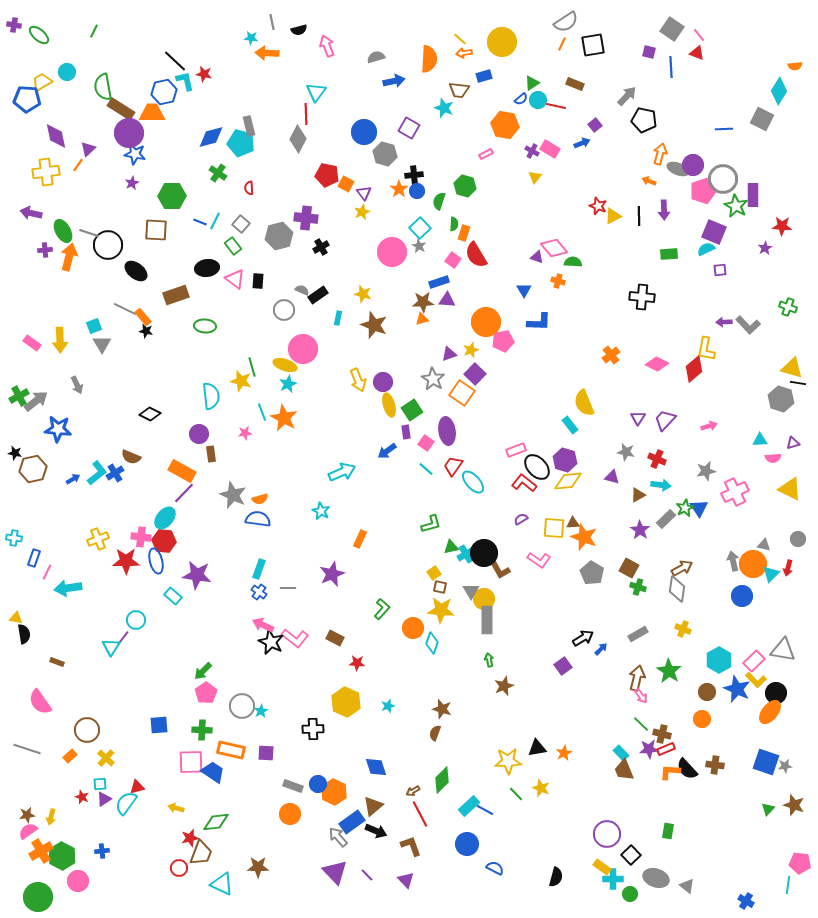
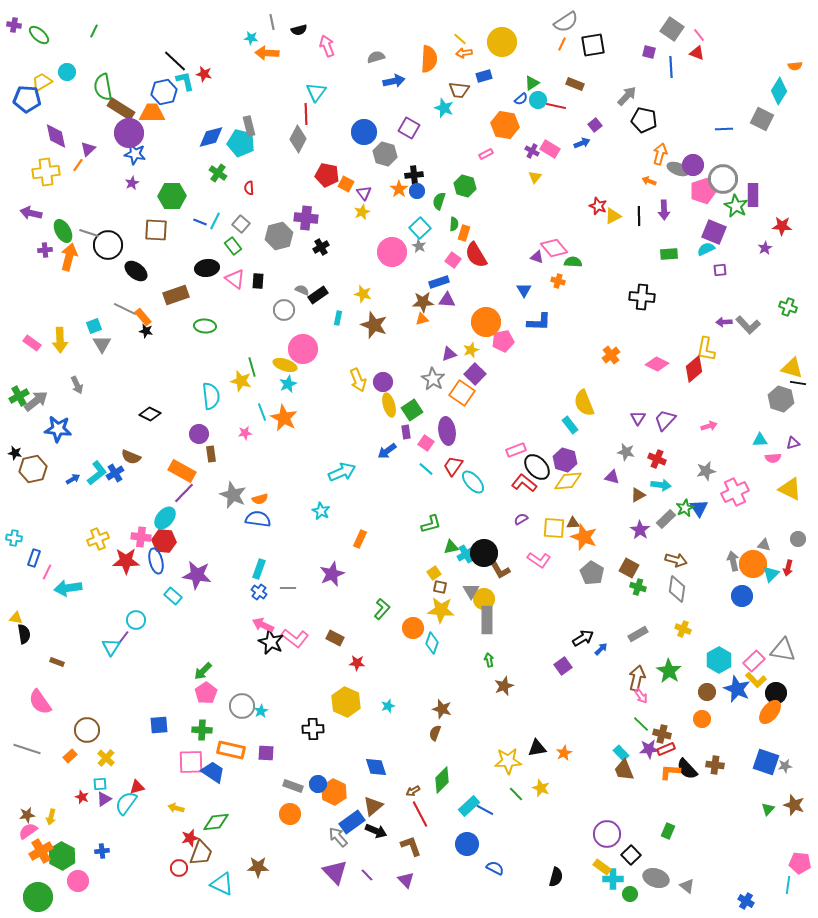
brown arrow at (682, 568): moved 6 px left, 8 px up; rotated 45 degrees clockwise
green rectangle at (668, 831): rotated 14 degrees clockwise
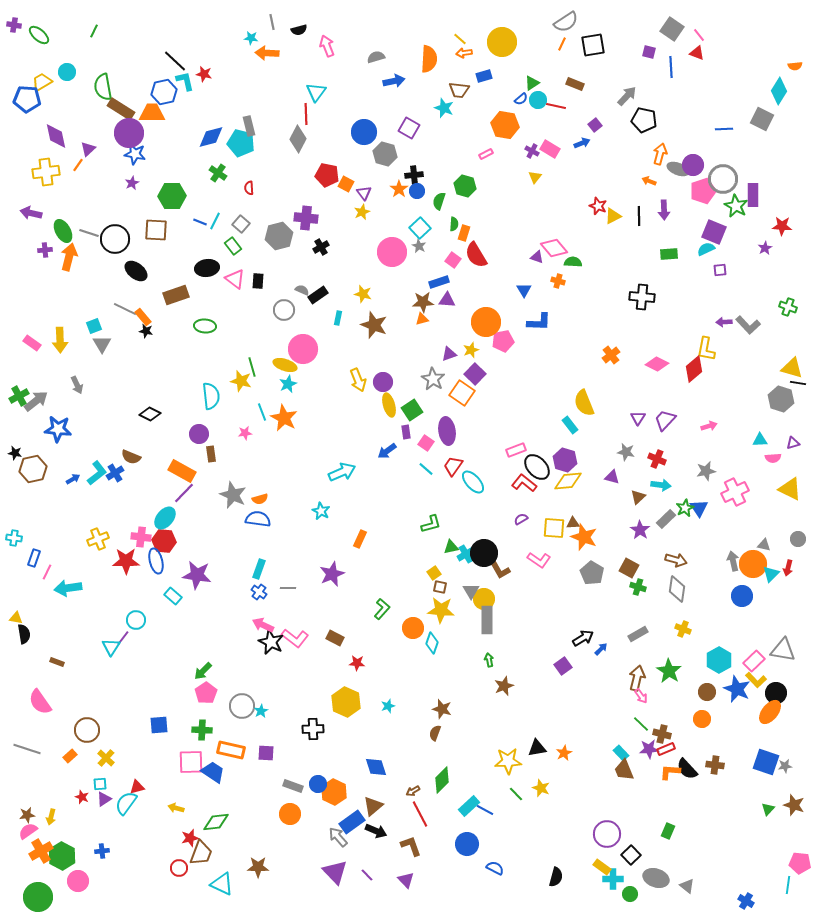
black circle at (108, 245): moved 7 px right, 6 px up
brown triangle at (638, 495): moved 2 px down; rotated 14 degrees counterclockwise
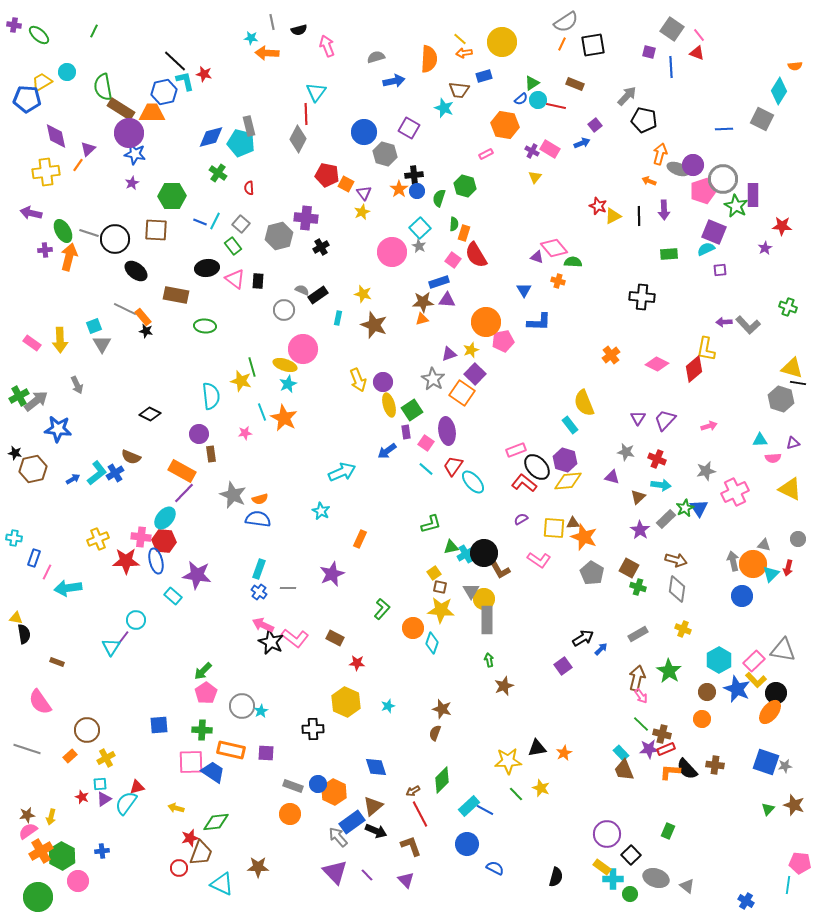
green semicircle at (439, 201): moved 3 px up
brown rectangle at (176, 295): rotated 30 degrees clockwise
yellow cross at (106, 758): rotated 18 degrees clockwise
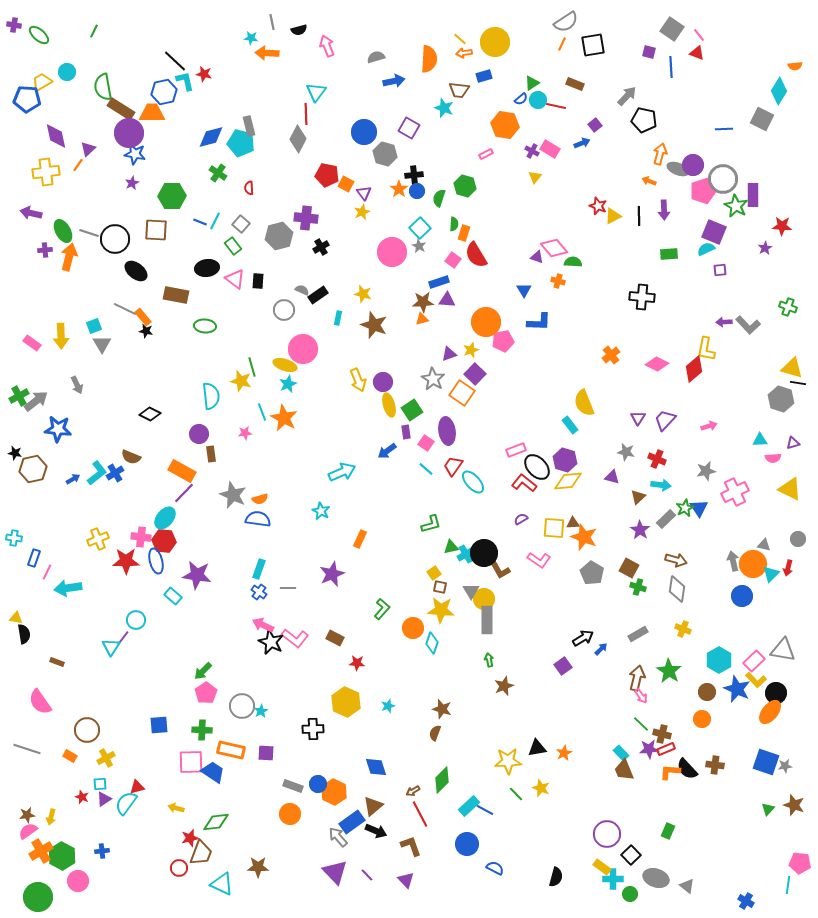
yellow circle at (502, 42): moved 7 px left
yellow arrow at (60, 340): moved 1 px right, 4 px up
orange rectangle at (70, 756): rotated 72 degrees clockwise
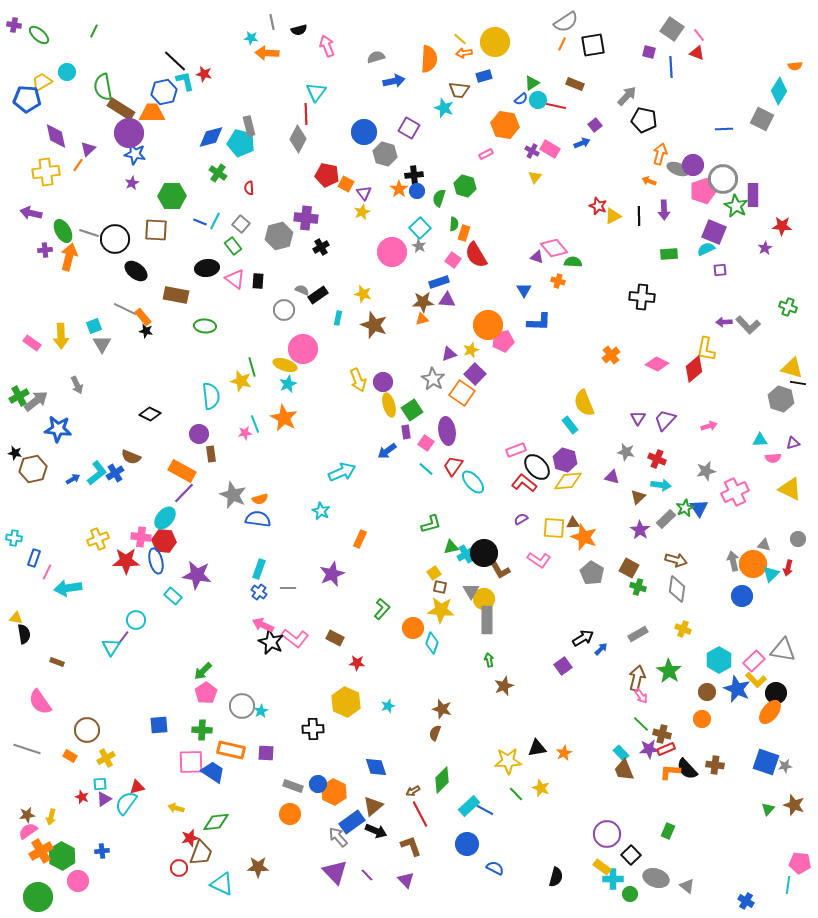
orange circle at (486, 322): moved 2 px right, 3 px down
cyan line at (262, 412): moved 7 px left, 12 px down
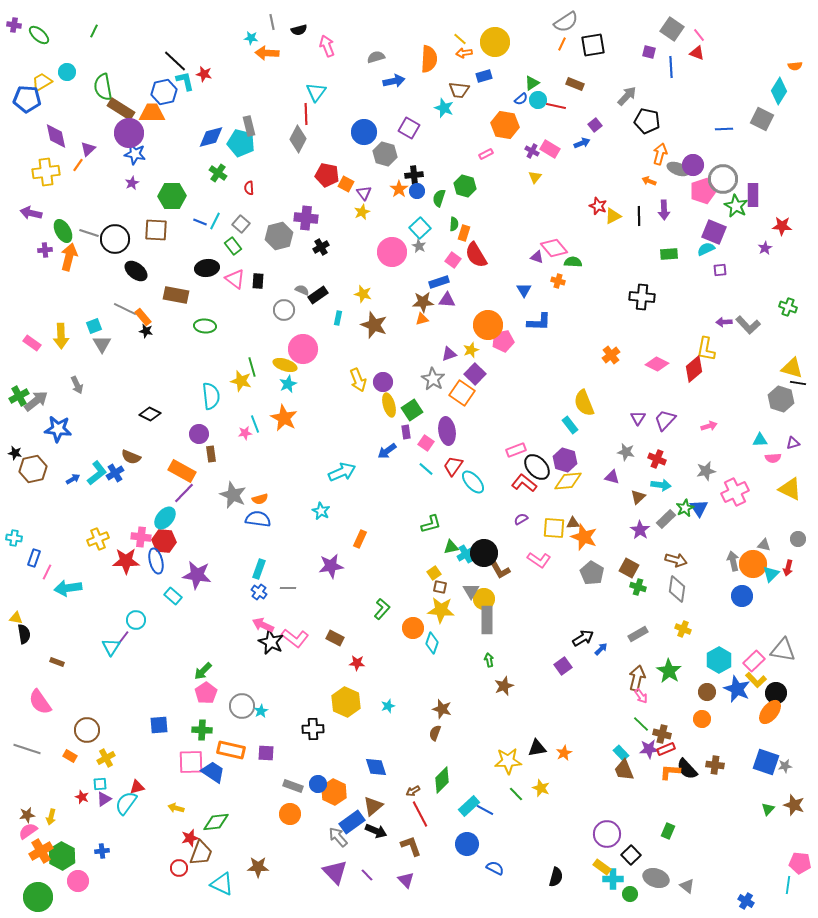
black pentagon at (644, 120): moved 3 px right, 1 px down
purple star at (332, 574): moved 1 px left, 8 px up; rotated 15 degrees clockwise
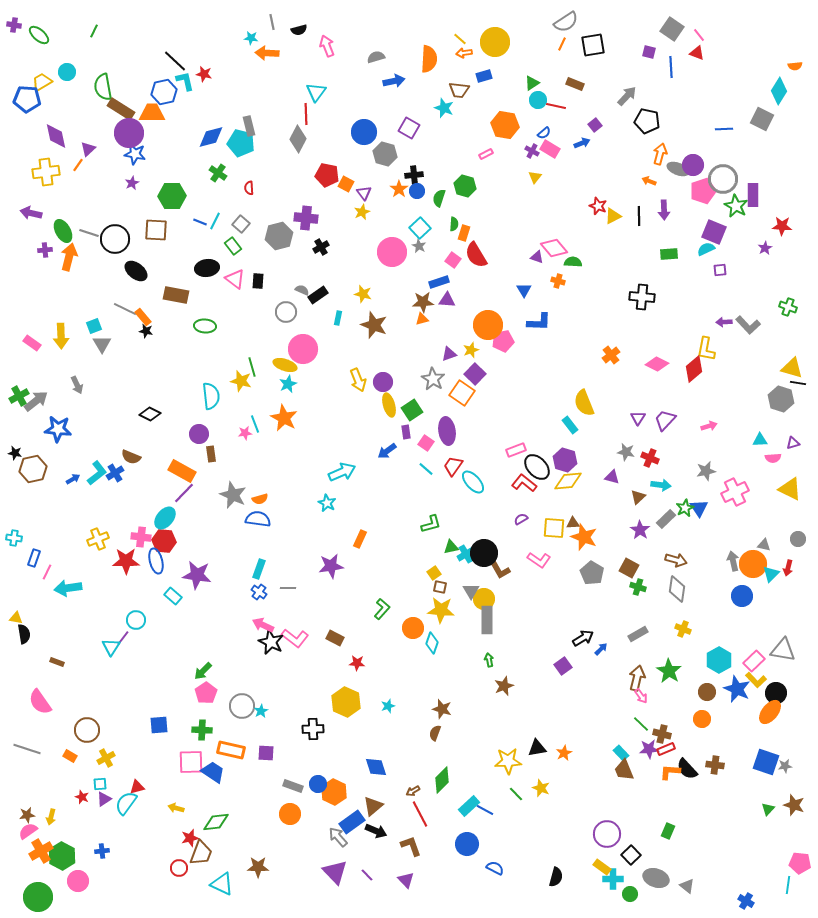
blue semicircle at (521, 99): moved 23 px right, 34 px down
gray circle at (284, 310): moved 2 px right, 2 px down
red cross at (657, 459): moved 7 px left, 1 px up
cyan star at (321, 511): moved 6 px right, 8 px up
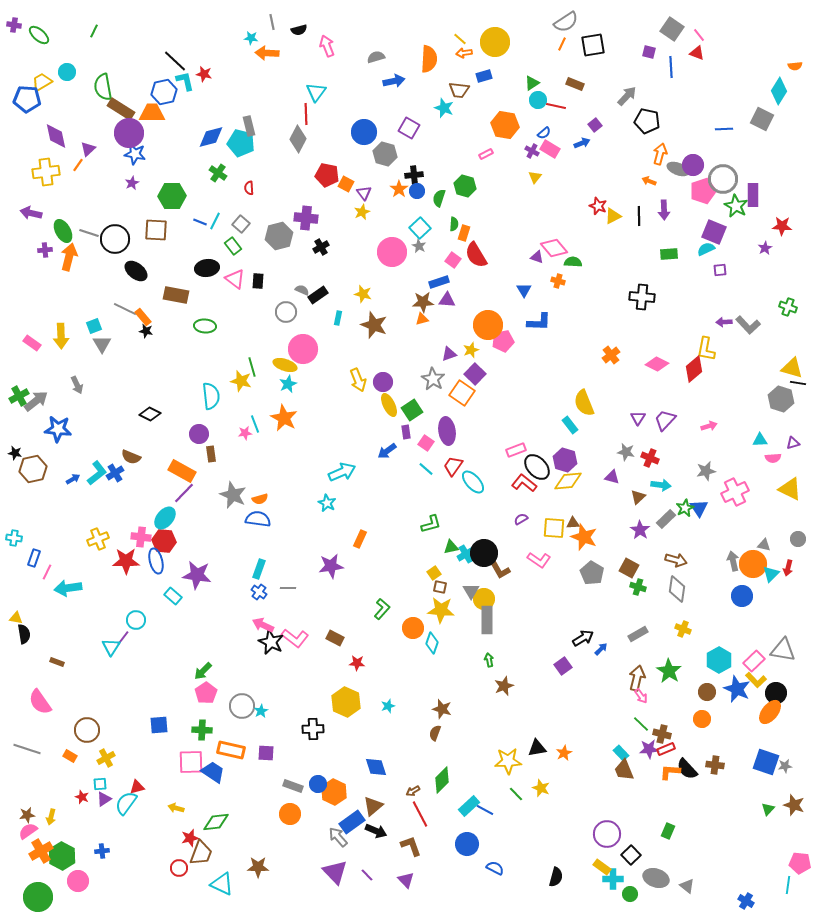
yellow ellipse at (389, 405): rotated 10 degrees counterclockwise
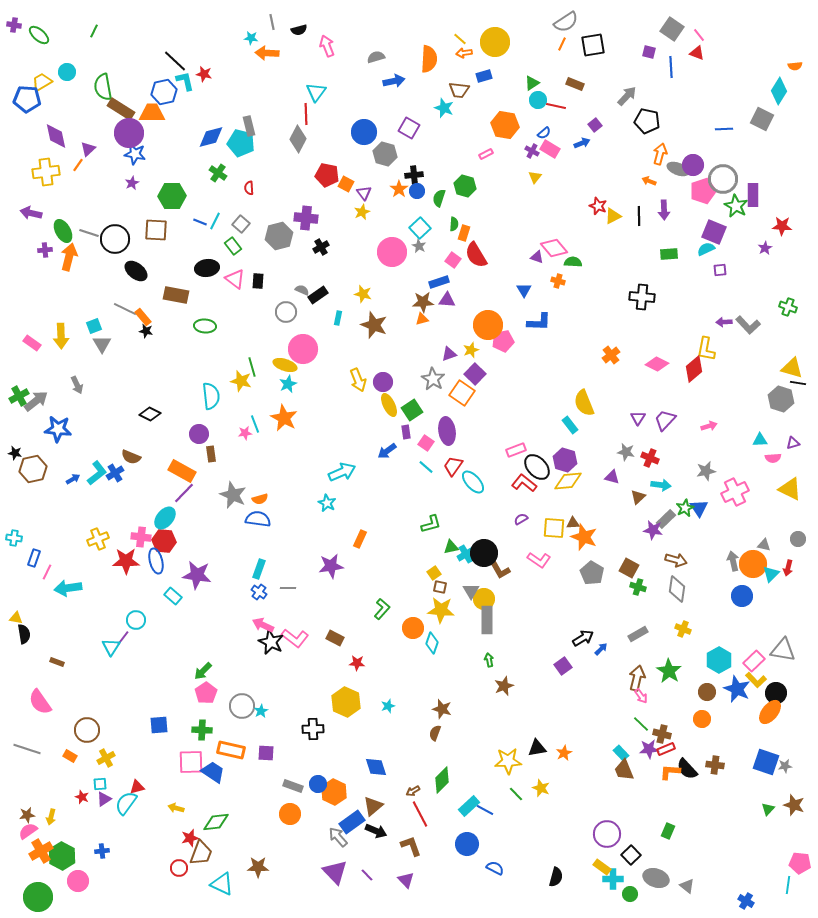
cyan line at (426, 469): moved 2 px up
purple star at (640, 530): moved 13 px right; rotated 24 degrees counterclockwise
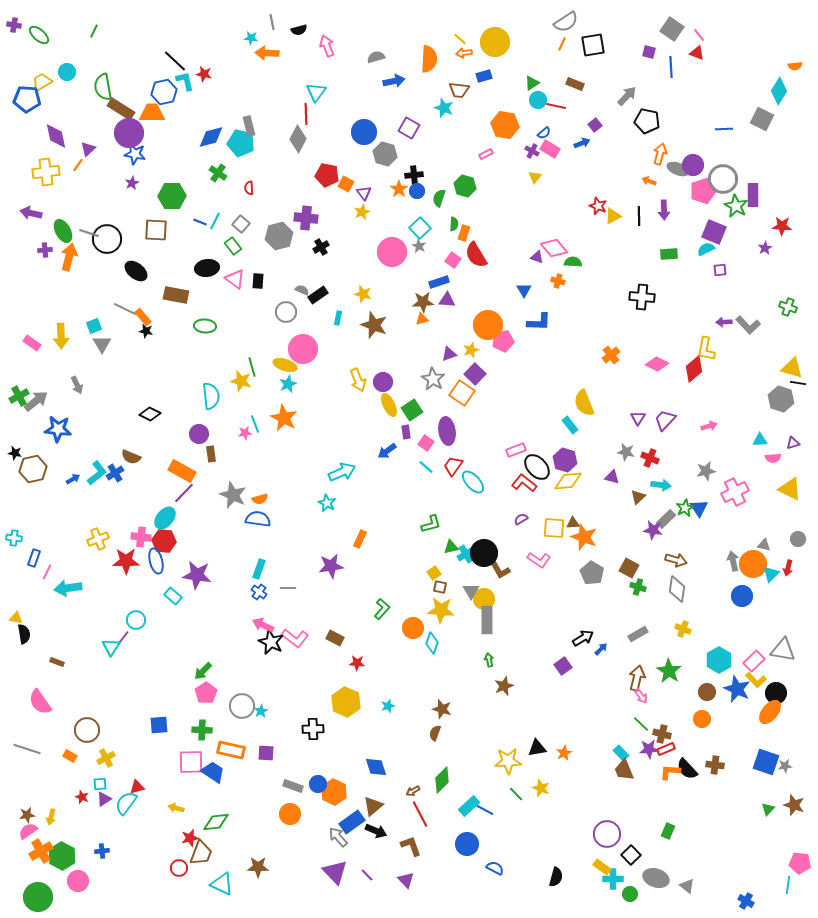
black circle at (115, 239): moved 8 px left
